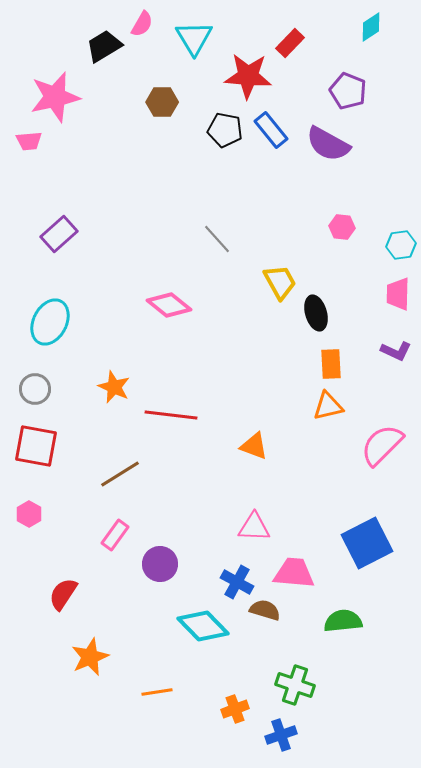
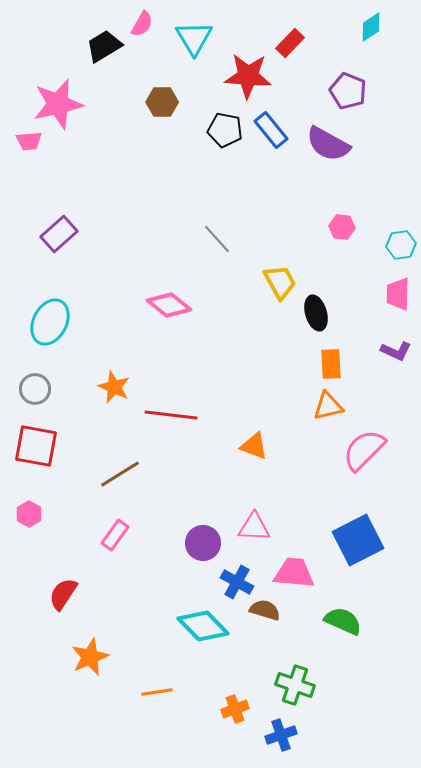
pink star at (55, 97): moved 3 px right, 7 px down
pink semicircle at (382, 445): moved 18 px left, 5 px down
blue square at (367, 543): moved 9 px left, 3 px up
purple circle at (160, 564): moved 43 px right, 21 px up
green semicircle at (343, 621): rotated 30 degrees clockwise
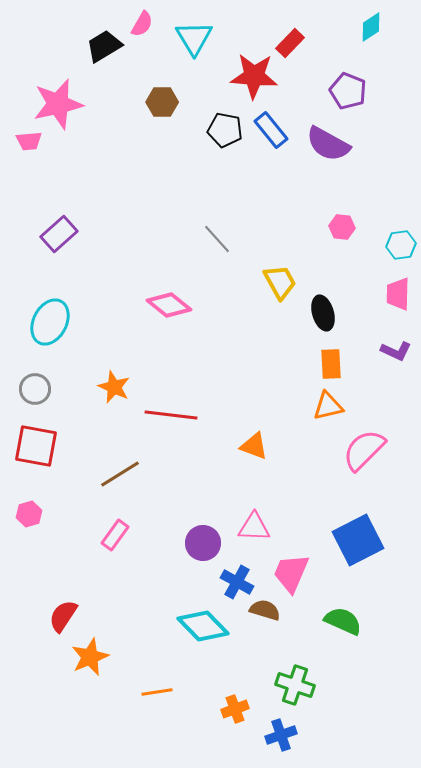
red star at (248, 76): moved 6 px right
black ellipse at (316, 313): moved 7 px right
pink hexagon at (29, 514): rotated 15 degrees clockwise
pink trapezoid at (294, 573): moved 3 px left; rotated 72 degrees counterclockwise
red semicircle at (63, 594): moved 22 px down
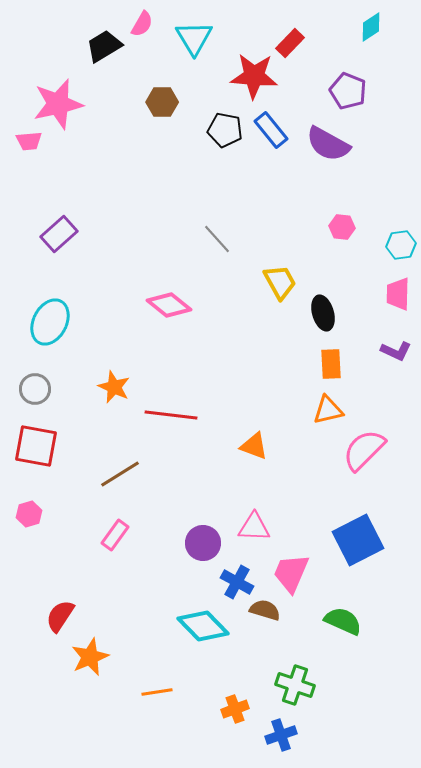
orange triangle at (328, 406): moved 4 px down
red semicircle at (63, 616): moved 3 px left
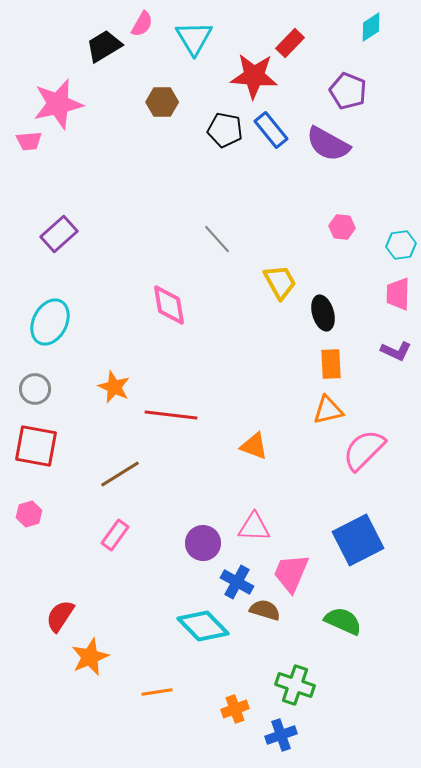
pink diamond at (169, 305): rotated 42 degrees clockwise
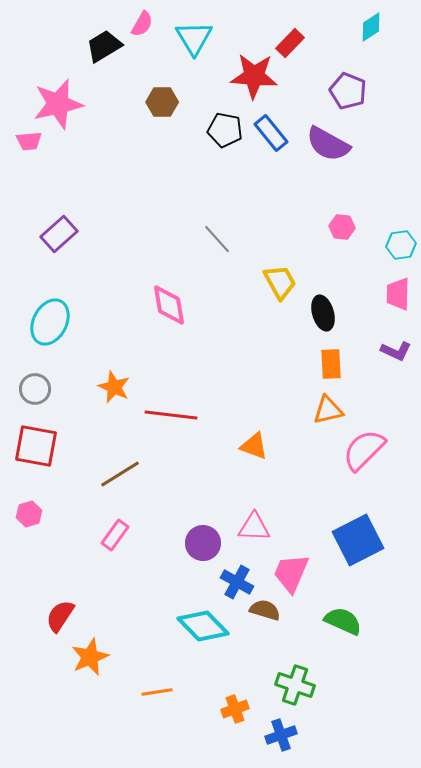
blue rectangle at (271, 130): moved 3 px down
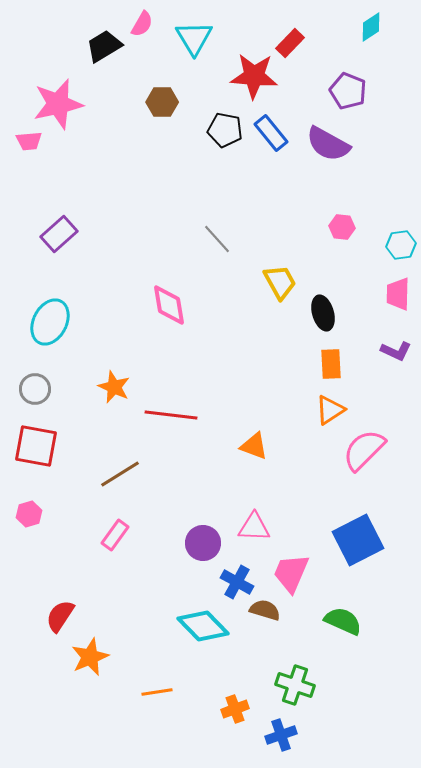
orange triangle at (328, 410): moved 2 px right; rotated 20 degrees counterclockwise
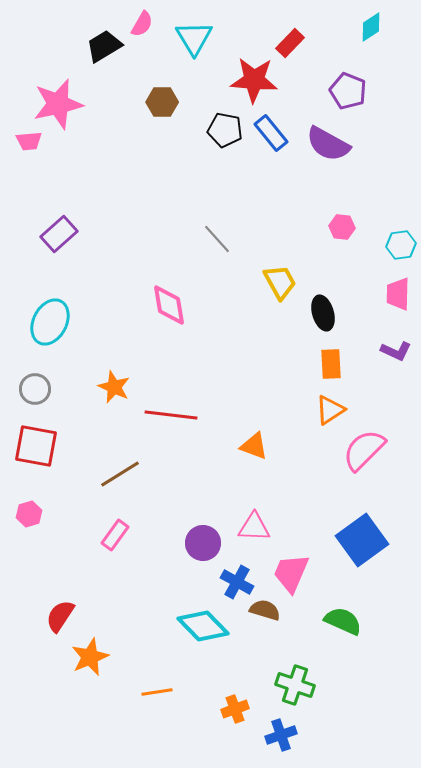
red star at (254, 76): moved 4 px down
blue square at (358, 540): moved 4 px right; rotated 9 degrees counterclockwise
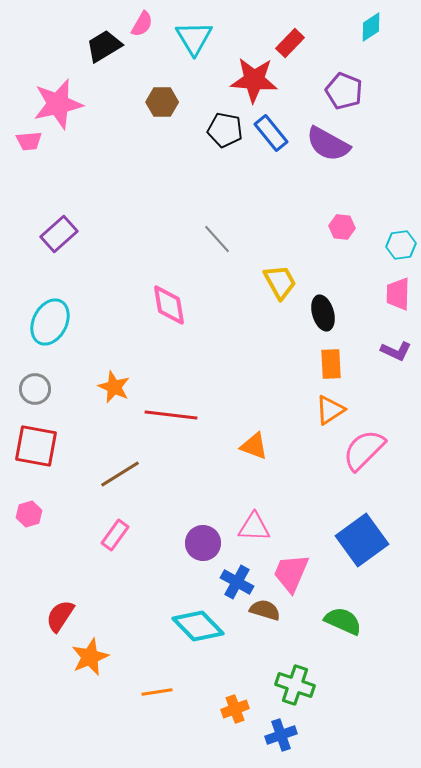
purple pentagon at (348, 91): moved 4 px left
cyan diamond at (203, 626): moved 5 px left
